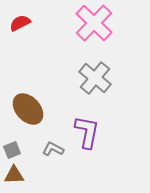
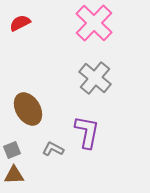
brown ellipse: rotated 12 degrees clockwise
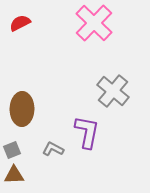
gray cross: moved 18 px right, 13 px down
brown ellipse: moved 6 px left; rotated 32 degrees clockwise
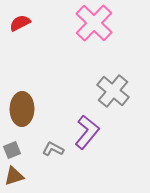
purple L-shape: rotated 28 degrees clockwise
brown triangle: moved 1 px down; rotated 15 degrees counterclockwise
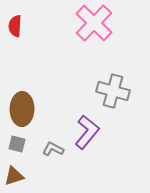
red semicircle: moved 5 px left, 3 px down; rotated 60 degrees counterclockwise
gray cross: rotated 24 degrees counterclockwise
gray square: moved 5 px right, 6 px up; rotated 36 degrees clockwise
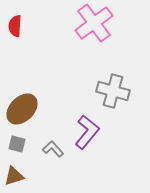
pink cross: rotated 9 degrees clockwise
brown ellipse: rotated 44 degrees clockwise
gray L-shape: rotated 20 degrees clockwise
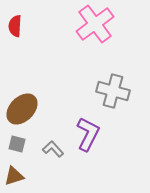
pink cross: moved 1 px right, 1 px down
purple L-shape: moved 1 px right, 2 px down; rotated 12 degrees counterclockwise
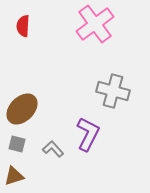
red semicircle: moved 8 px right
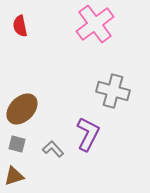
red semicircle: moved 3 px left; rotated 15 degrees counterclockwise
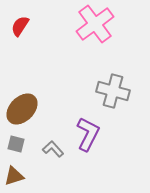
red semicircle: rotated 45 degrees clockwise
gray square: moved 1 px left
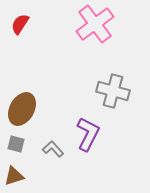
red semicircle: moved 2 px up
brown ellipse: rotated 16 degrees counterclockwise
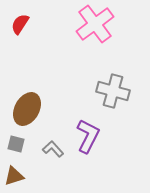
brown ellipse: moved 5 px right
purple L-shape: moved 2 px down
